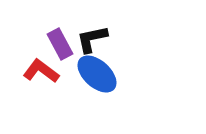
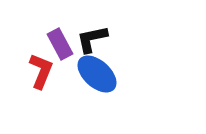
red L-shape: rotated 75 degrees clockwise
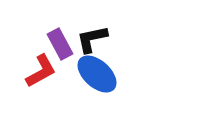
red L-shape: rotated 39 degrees clockwise
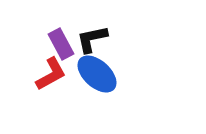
purple rectangle: moved 1 px right
red L-shape: moved 10 px right, 3 px down
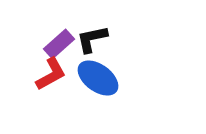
purple rectangle: moved 2 px left; rotated 76 degrees clockwise
blue ellipse: moved 1 px right, 4 px down; rotated 6 degrees counterclockwise
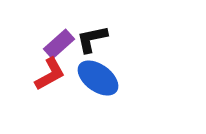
red L-shape: moved 1 px left
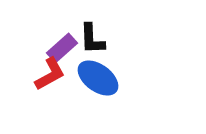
black L-shape: rotated 80 degrees counterclockwise
purple rectangle: moved 3 px right, 4 px down
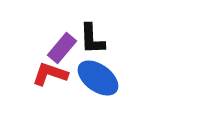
purple rectangle: rotated 8 degrees counterclockwise
red L-shape: rotated 132 degrees counterclockwise
